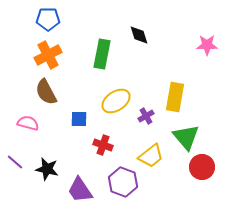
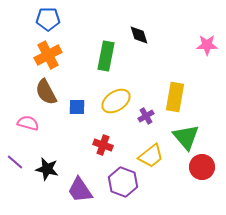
green rectangle: moved 4 px right, 2 px down
blue square: moved 2 px left, 12 px up
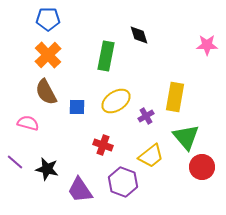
orange cross: rotated 16 degrees counterclockwise
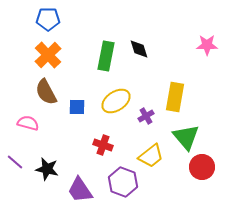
black diamond: moved 14 px down
